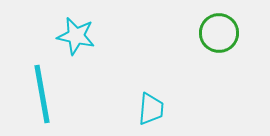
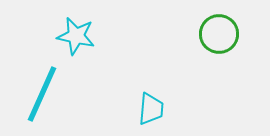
green circle: moved 1 px down
cyan line: rotated 34 degrees clockwise
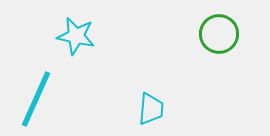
cyan line: moved 6 px left, 5 px down
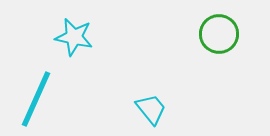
cyan star: moved 2 px left, 1 px down
cyan trapezoid: rotated 44 degrees counterclockwise
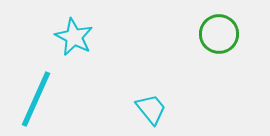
cyan star: rotated 15 degrees clockwise
